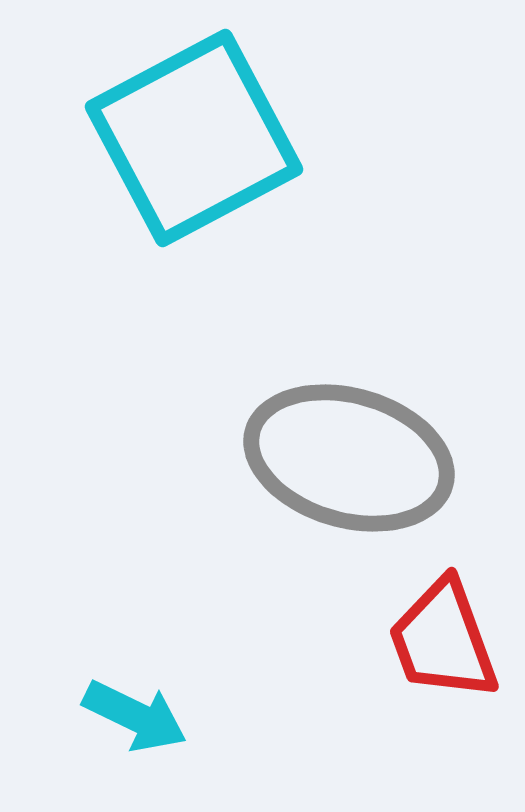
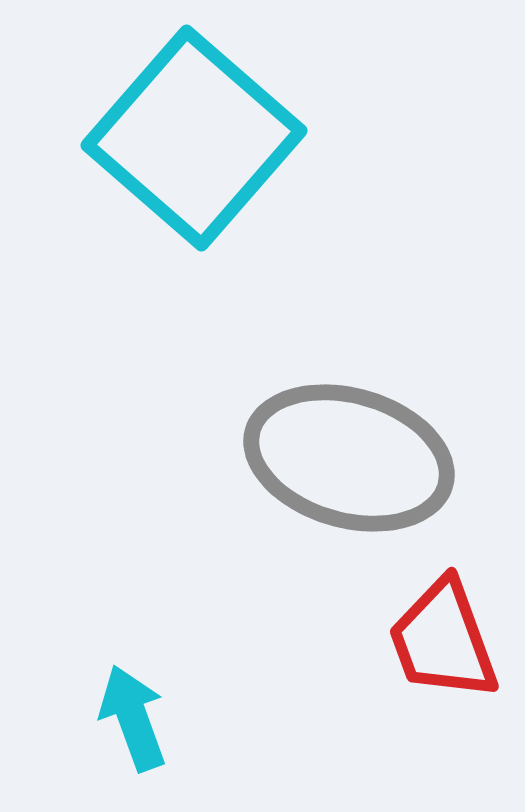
cyan square: rotated 21 degrees counterclockwise
cyan arrow: moved 2 px left, 2 px down; rotated 136 degrees counterclockwise
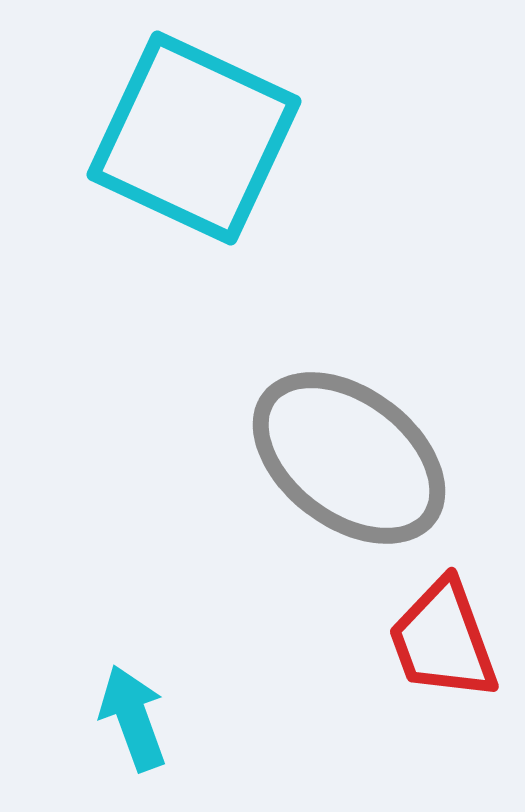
cyan square: rotated 16 degrees counterclockwise
gray ellipse: rotated 21 degrees clockwise
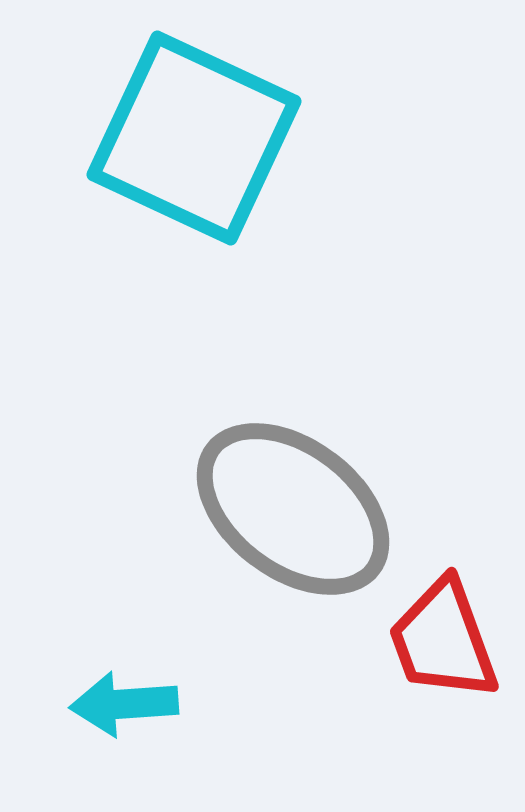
gray ellipse: moved 56 px left, 51 px down
cyan arrow: moved 9 px left, 14 px up; rotated 74 degrees counterclockwise
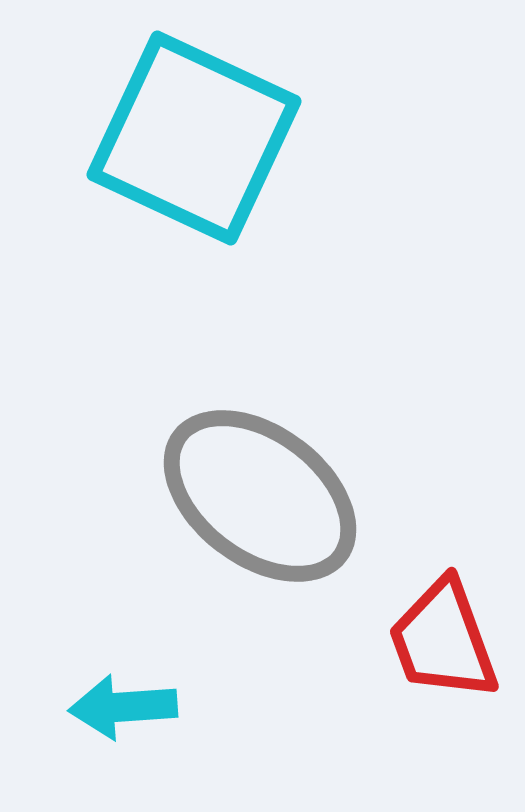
gray ellipse: moved 33 px left, 13 px up
cyan arrow: moved 1 px left, 3 px down
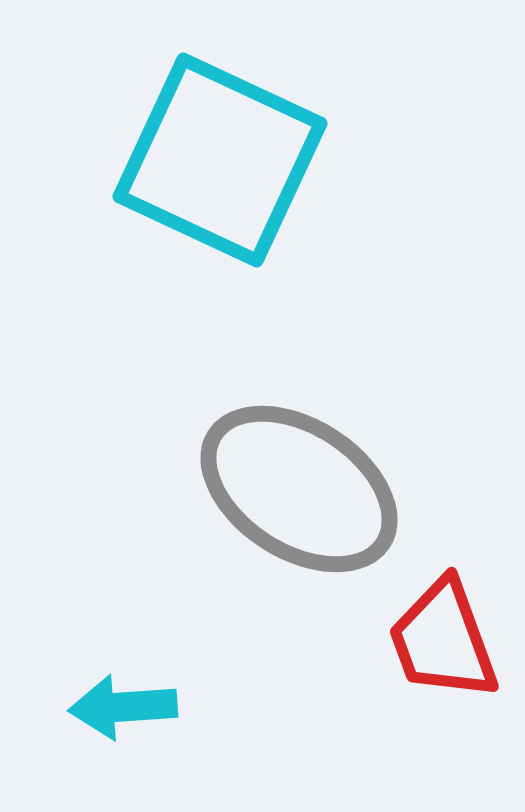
cyan square: moved 26 px right, 22 px down
gray ellipse: moved 39 px right, 7 px up; rotated 4 degrees counterclockwise
